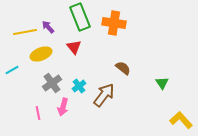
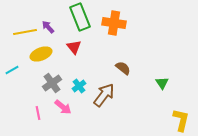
pink arrow: rotated 66 degrees counterclockwise
yellow L-shape: rotated 55 degrees clockwise
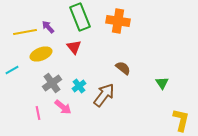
orange cross: moved 4 px right, 2 px up
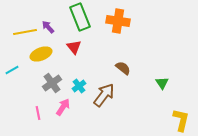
pink arrow: rotated 96 degrees counterclockwise
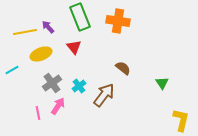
pink arrow: moved 5 px left, 1 px up
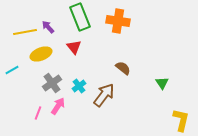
pink line: rotated 32 degrees clockwise
